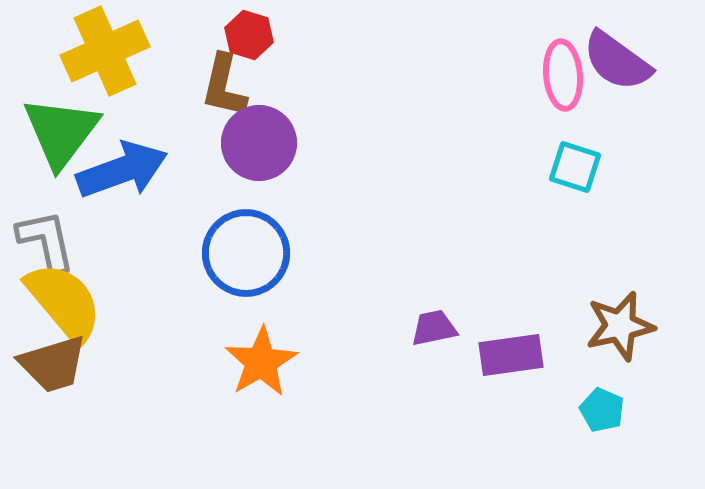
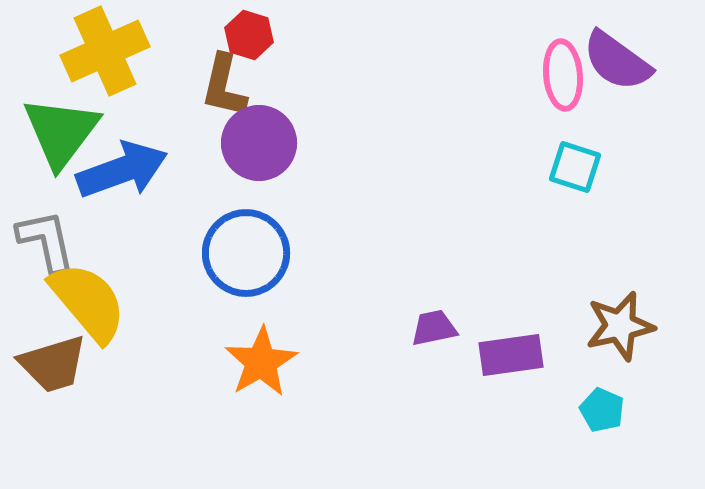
yellow semicircle: moved 24 px right
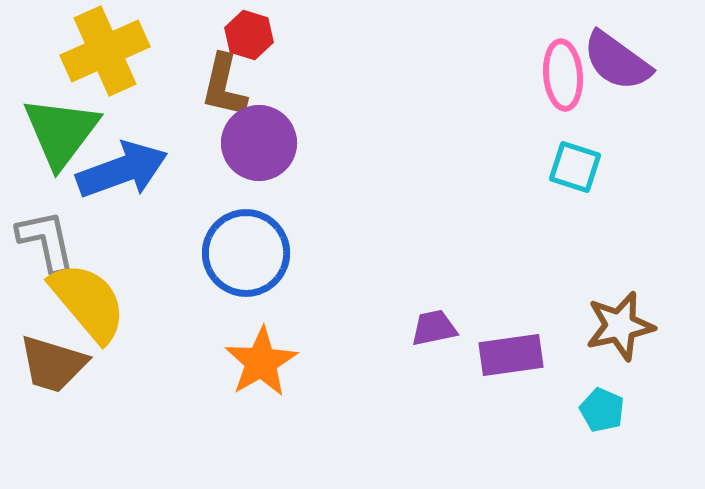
brown trapezoid: rotated 34 degrees clockwise
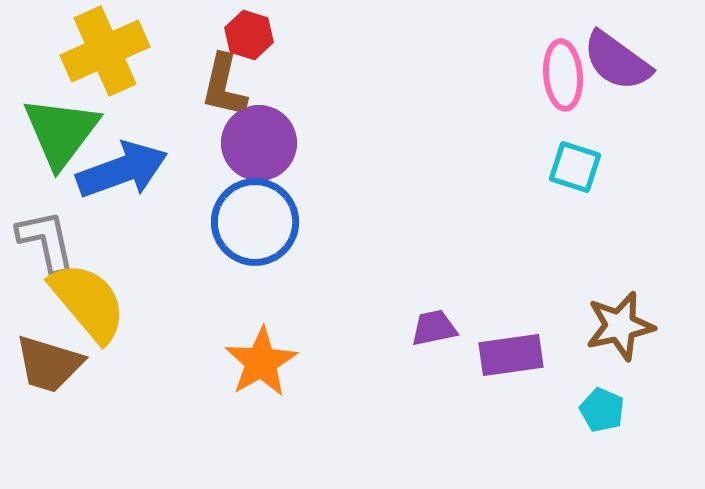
blue circle: moved 9 px right, 31 px up
brown trapezoid: moved 4 px left
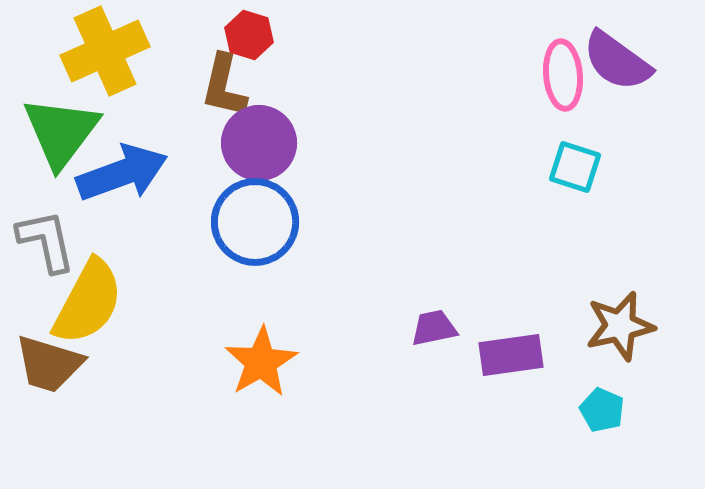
blue arrow: moved 3 px down
yellow semicircle: rotated 68 degrees clockwise
